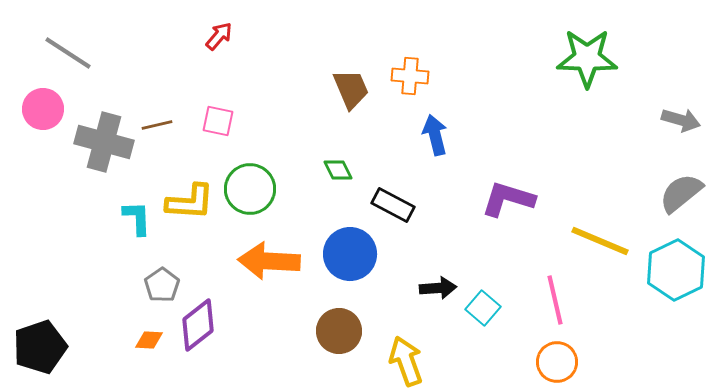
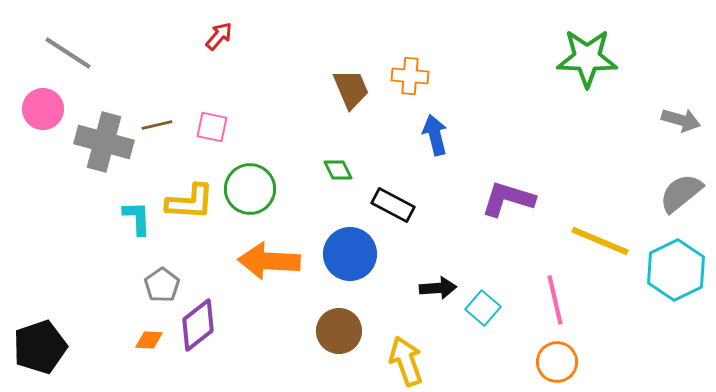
pink square: moved 6 px left, 6 px down
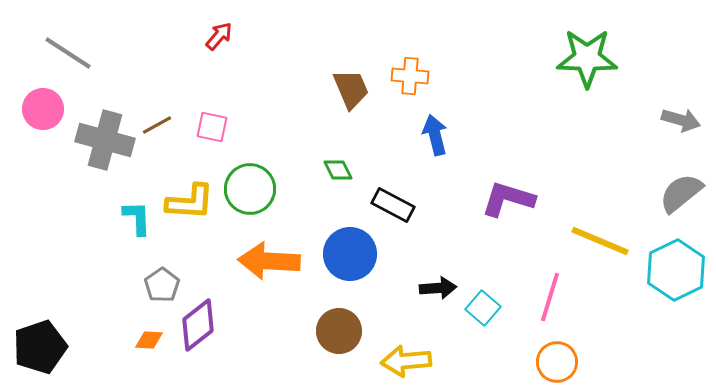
brown line: rotated 16 degrees counterclockwise
gray cross: moved 1 px right, 2 px up
pink line: moved 5 px left, 3 px up; rotated 30 degrees clockwise
yellow arrow: rotated 75 degrees counterclockwise
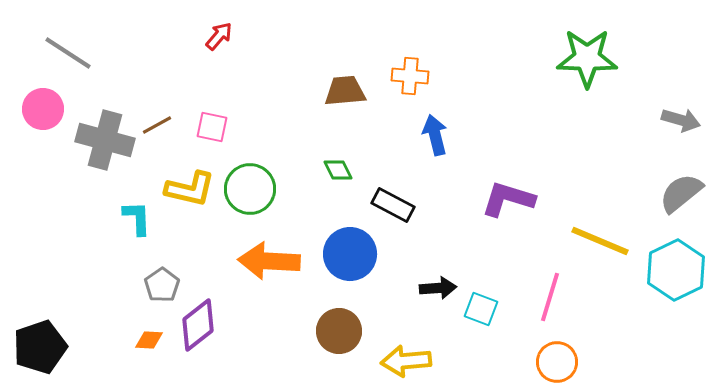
brown trapezoid: moved 6 px left, 2 px down; rotated 72 degrees counterclockwise
yellow L-shape: moved 13 px up; rotated 9 degrees clockwise
cyan square: moved 2 px left, 1 px down; rotated 20 degrees counterclockwise
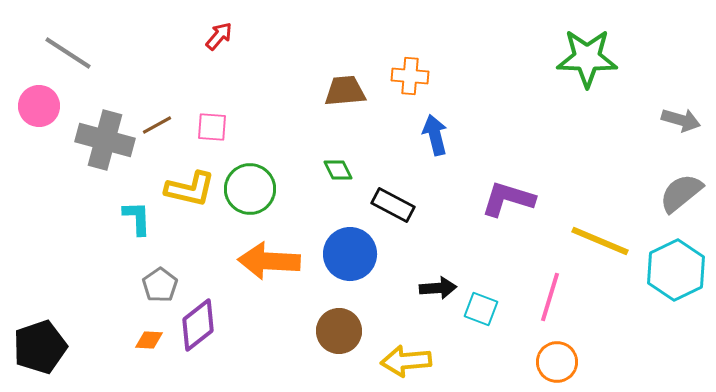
pink circle: moved 4 px left, 3 px up
pink square: rotated 8 degrees counterclockwise
gray pentagon: moved 2 px left
